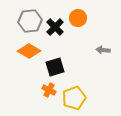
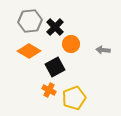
orange circle: moved 7 px left, 26 px down
black square: rotated 12 degrees counterclockwise
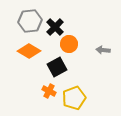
orange circle: moved 2 px left
black square: moved 2 px right
orange cross: moved 1 px down
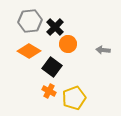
orange circle: moved 1 px left
black square: moved 5 px left; rotated 24 degrees counterclockwise
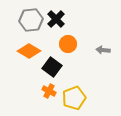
gray hexagon: moved 1 px right, 1 px up
black cross: moved 1 px right, 8 px up
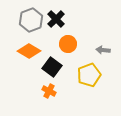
gray hexagon: rotated 15 degrees counterclockwise
yellow pentagon: moved 15 px right, 23 px up
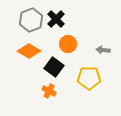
black square: moved 2 px right
yellow pentagon: moved 3 px down; rotated 20 degrees clockwise
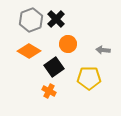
black square: rotated 18 degrees clockwise
